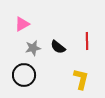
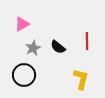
gray star: rotated 14 degrees counterclockwise
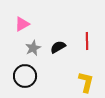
black semicircle: rotated 112 degrees clockwise
black circle: moved 1 px right, 1 px down
yellow L-shape: moved 5 px right, 3 px down
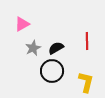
black semicircle: moved 2 px left, 1 px down
black circle: moved 27 px right, 5 px up
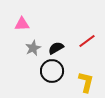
pink triangle: rotated 28 degrees clockwise
red line: rotated 54 degrees clockwise
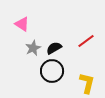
pink triangle: rotated 35 degrees clockwise
red line: moved 1 px left
black semicircle: moved 2 px left
yellow L-shape: moved 1 px right, 1 px down
